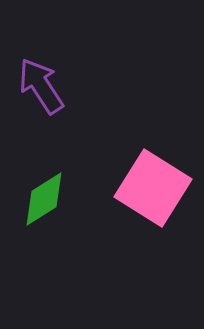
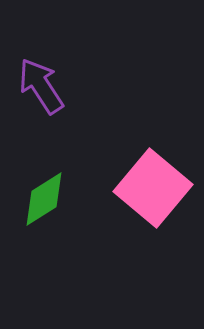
pink square: rotated 8 degrees clockwise
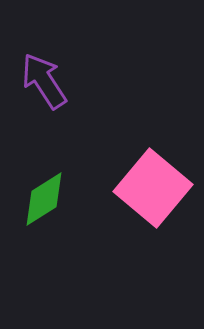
purple arrow: moved 3 px right, 5 px up
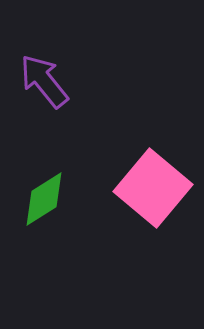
purple arrow: rotated 6 degrees counterclockwise
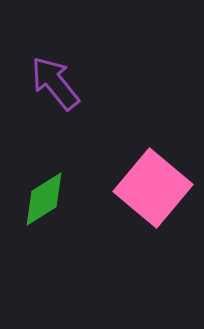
purple arrow: moved 11 px right, 2 px down
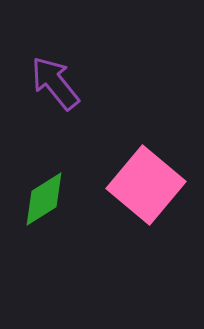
pink square: moved 7 px left, 3 px up
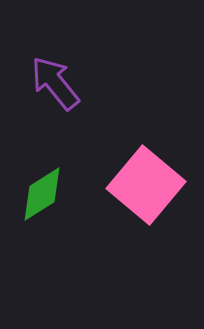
green diamond: moved 2 px left, 5 px up
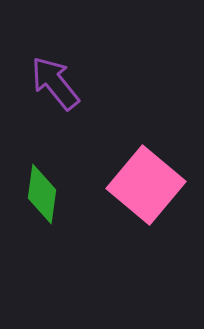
green diamond: rotated 50 degrees counterclockwise
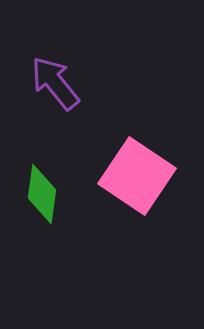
pink square: moved 9 px left, 9 px up; rotated 6 degrees counterclockwise
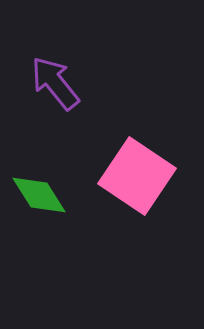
green diamond: moved 3 px left, 1 px down; rotated 40 degrees counterclockwise
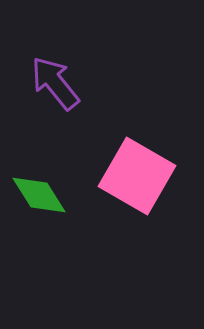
pink square: rotated 4 degrees counterclockwise
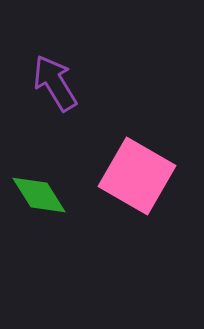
purple arrow: rotated 8 degrees clockwise
